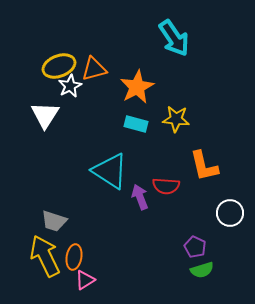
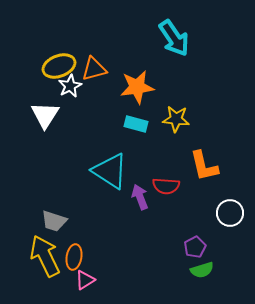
orange star: rotated 20 degrees clockwise
purple pentagon: rotated 20 degrees clockwise
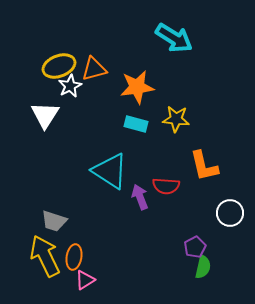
cyan arrow: rotated 24 degrees counterclockwise
green semicircle: moved 1 px right, 3 px up; rotated 60 degrees counterclockwise
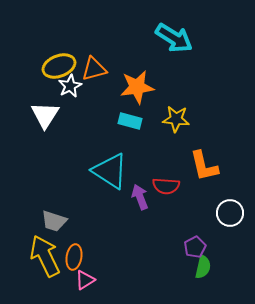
cyan rectangle: moved 6 px left, 3 px up
